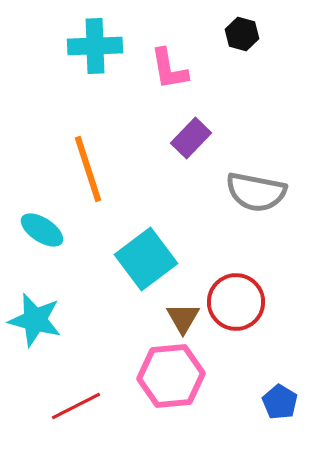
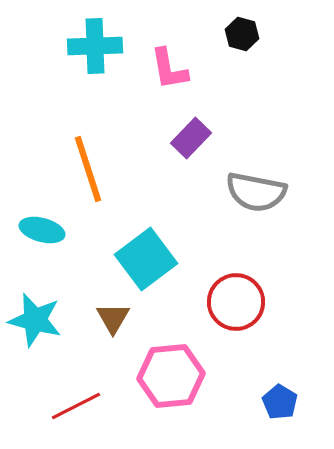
cyan ellipse: rotated 18 degrees counterclockwise
brown triangle: moved 70 px left
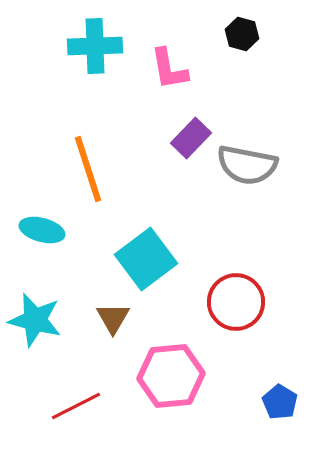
gray semicircle: moved 9 px left, 27 px up
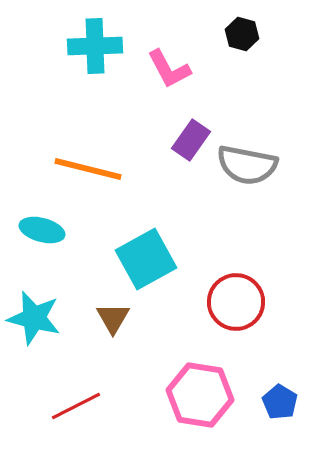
pink L-shape: rotated 18 degrees counterclockwise
purple rectangle: moved 2 px down; rotated 9 degrees counterclockwise
orange line: rotated 58 degrees counterclockwise
cyan square: rotated 8 degrees clockwise
cyan star: moved 1 px left, 2 px up
pink hexagon: moved 29 px right, 19 px down; rotated 14 degrees clockwise
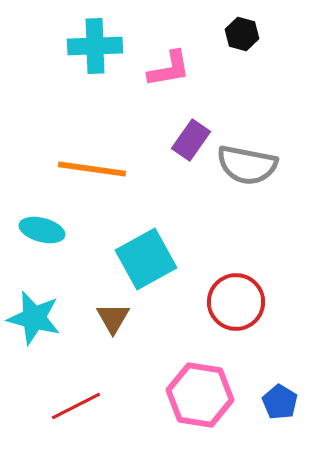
pink L-shape: rotated 72 degrees counterclockwise
orange line: moved 4 px right; rotated 6 degrees counterclockwise
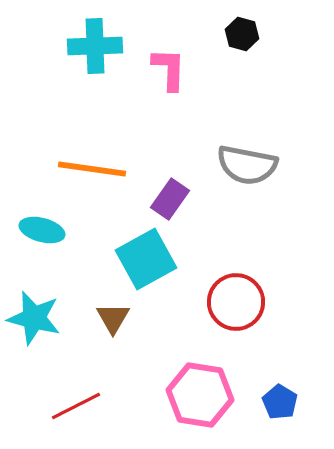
pink L-shape: rotated 78 degrees counterclockwise
purple rectangle: moved 21 px left, 59 px down
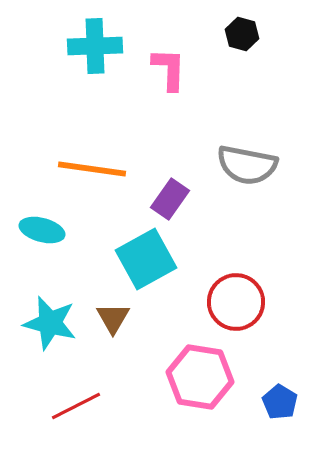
cyan star: moved 16 px right, 5 px down
pink hexagon: moved 18 px up
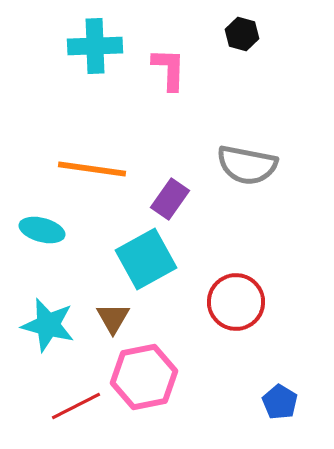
cyan star: moved 2 px left, 2 px down
pink hexagon: moved 56 px left; rotated 20 degrees counterclockwise
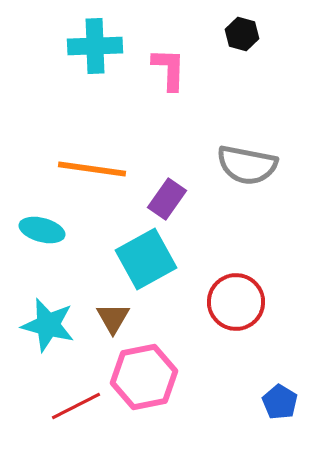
purple rectangle: moved 3 px left
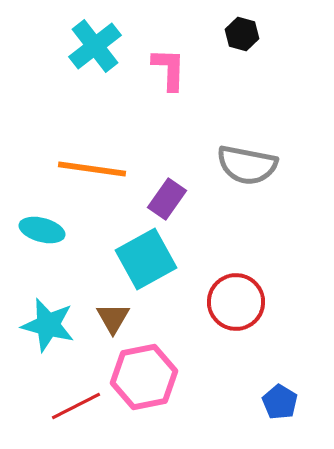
cyan cross: rotated 36 degrees counterclockwise
